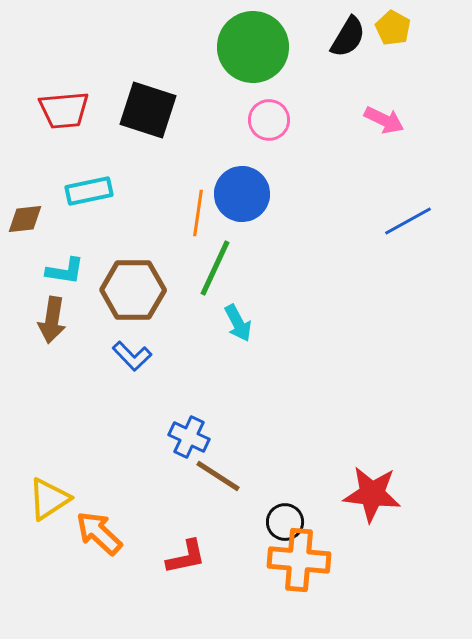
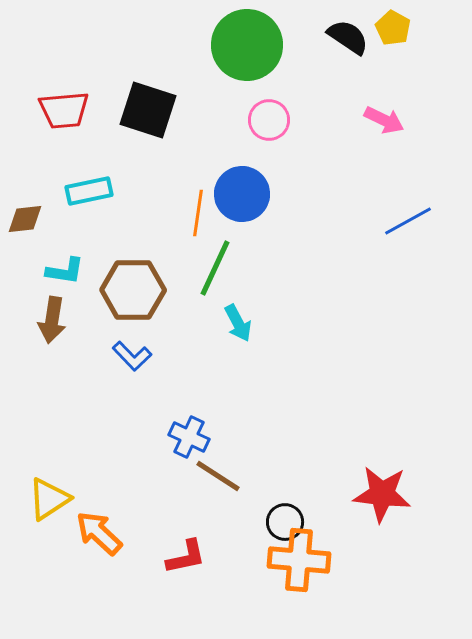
black semicircle: rotated 87 degrees counterclockwise
green circle: moved 6 px left, 2 px up
red star: moved 10 px right
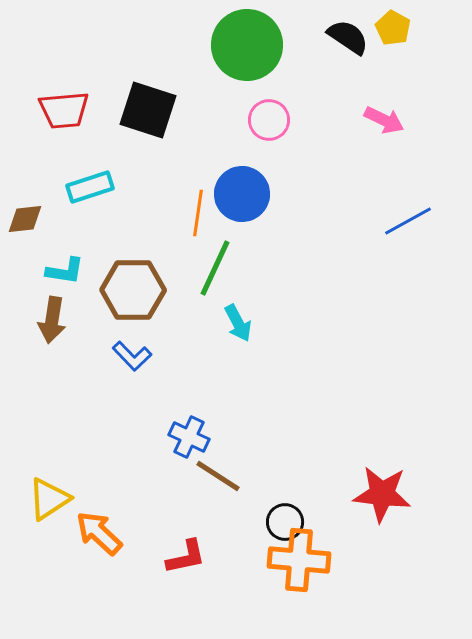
cyan rectangle: moved 1 px right, 4 px up; rotated 6 degrees counterclockwise
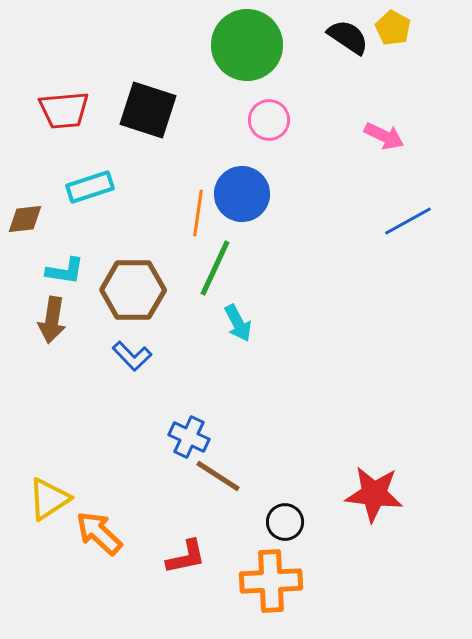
pink arrow: moved 16 px down
red star: moved 8 px left
orange cross: moved 28 px left, 21 px down; rotated 8 degrees counterclockwise
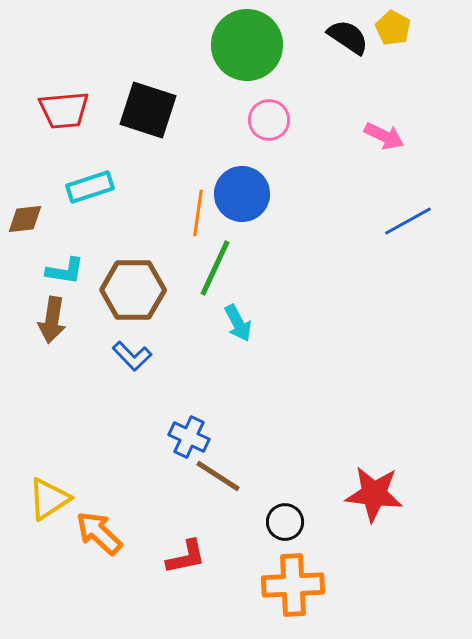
orange cross: moved 22 px right, 4 px down
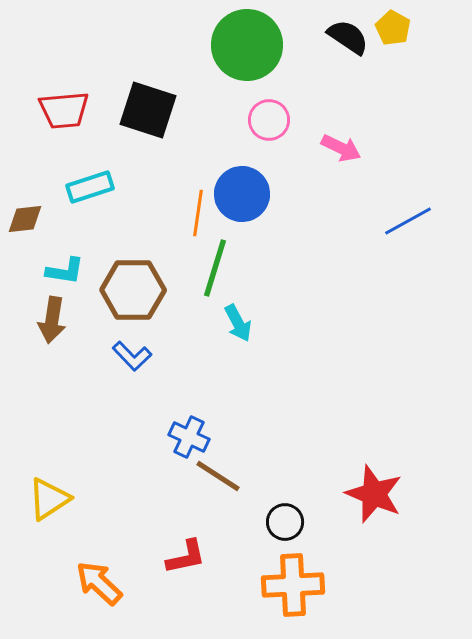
pink arrow: moved 43 px left, 12 px down
green line: rotated 8 degrees counterclockwise
red star: rotated 16 degrees clockwise
orange arrow: moved 50 px down
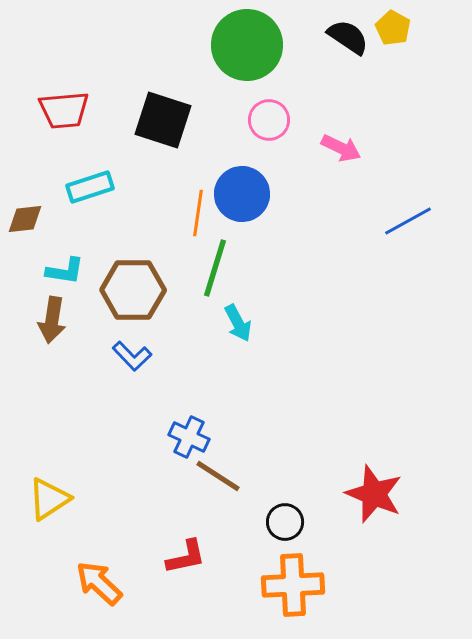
black square: moved 15 px right, 10 px down
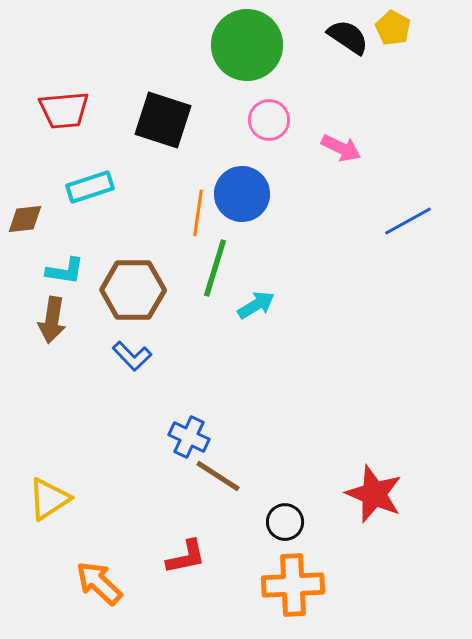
cyan arrow: moved 18 px right, 18 px up; rotated 93 degrees counterclockwise
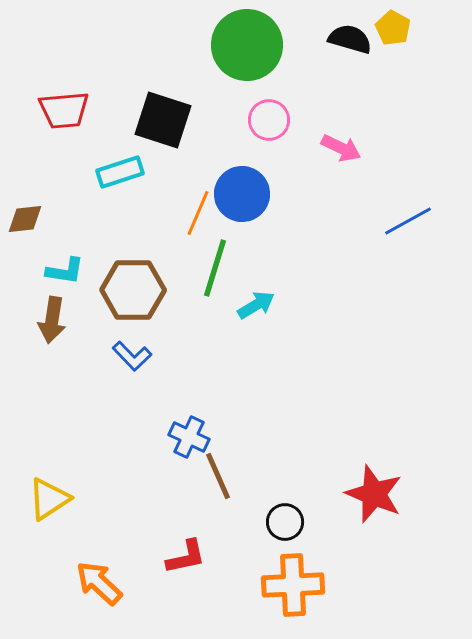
black semicircle: moved 2 px right, 2 px down; rotated 18 degrees counterclockwise
cyan rectangle: moved 30 px right, 15 px up
orange line: rotated 15 degrees clockwise
brown line: rotated 33 degrees clockwise
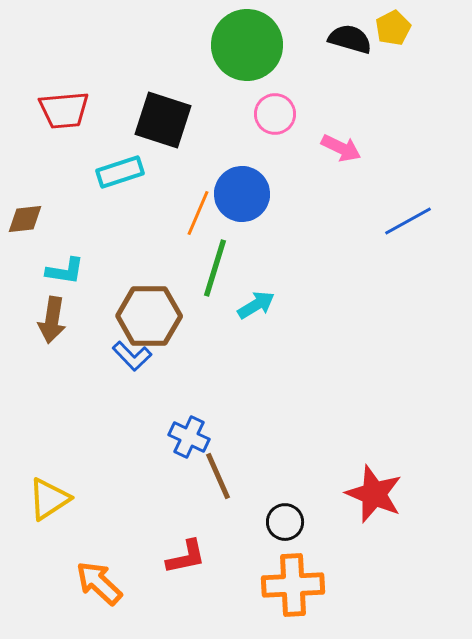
yellow pentagon: rotated 16 degrees clockwise
pink circle: moved 6 px right, 6 px up
brown hexagon: moved 16 px right, 26 px down
